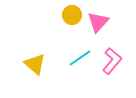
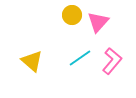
yellow triangle: moved 3 px left, 3 px up
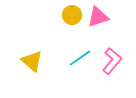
pink triangle: moved 5 px up; rotated 30 degrees clockwise
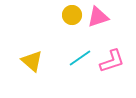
pink L-shape: rotated 32 degrees clockwise
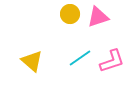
yellow circle: moved 2 px left, 1 px up
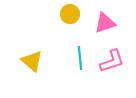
pink triangle: moved 7 px right, 6 px down
cyan line: rotated 60 degrees counterclockwise
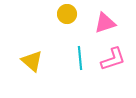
yellow circle: moved 3 px left
pink L-shape: moved 1 px right, 2 px up
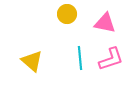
pink triangle: rotated 30 degrees clockwise
pink L-shape: moved 2 px left
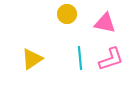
yellow triangle: moved 2 px up; rotated 45 degrees clockwise
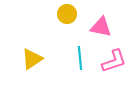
pink triangle: moved 4 px left, 4 px down
pink L-shape: moved 3 px right, 2 px down
